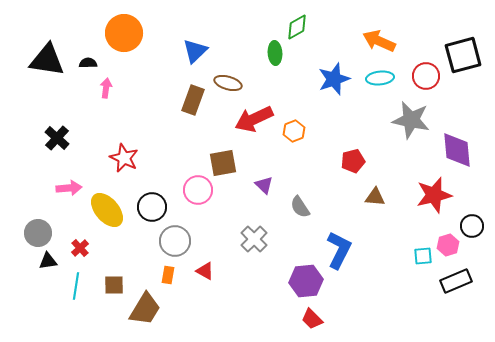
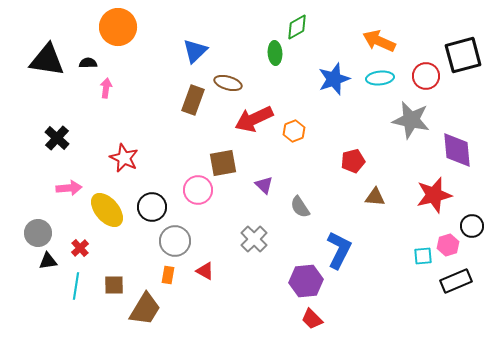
orange circle at (124, 33): moved 6 px left, 6 px up
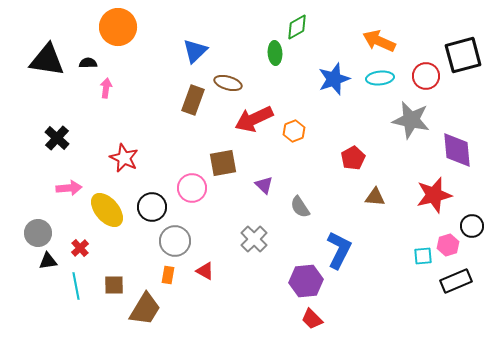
red pentagon at (353, 161): moved 3 px up; rotated 15 degrees counterclockwise
pink circle at (198, 190): moved 6 px left, 2 px up
cyan line at (76, 286): rotated 20 degrees counterclockwise
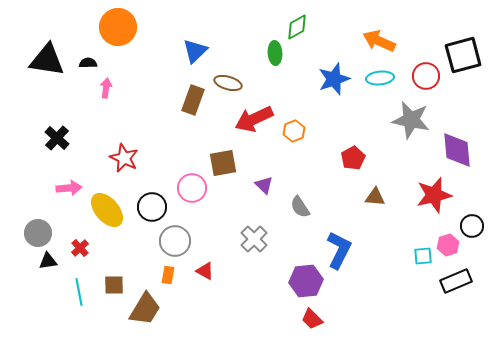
cyan line at (76, 286): moved 3 px right, 6 px down
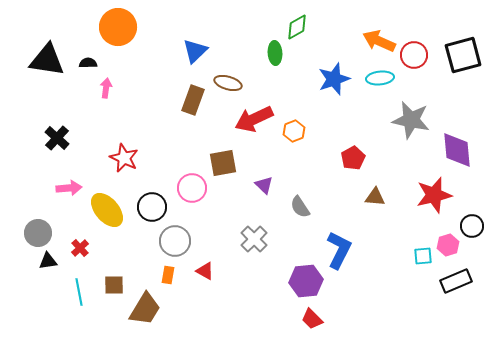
red circle at (426, 76): moved 12 px left, 21 px up
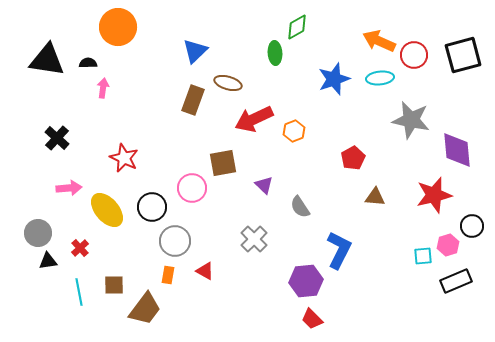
pink arrow at (106, 88): moved 3 px left
brown trapezoid at (145, 309): rotated 6 degrees clockwise
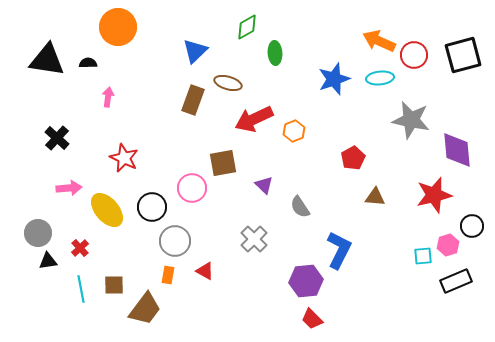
green diamond at (297, 27): moved 50 px left
pink arrow at (103, 88): moved 5 px right, 9 px down
cyan line at (79, 292): moved 2 px right, 3 px up
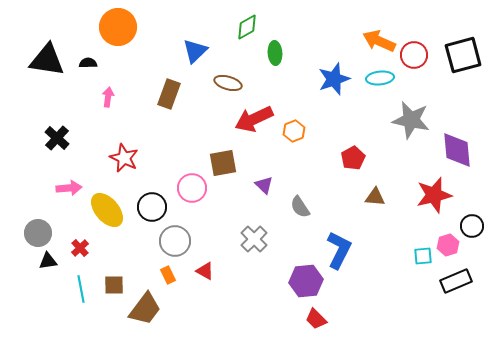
brown rectangle at (193, 100): moved 24 px left, 6 px up
orange rectangle at (168, 275): rotated 36 degrees counterclockwise
red trapezoid at (312, 319): moved 4 px right
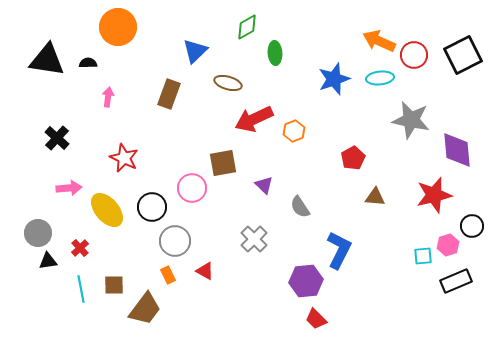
black square at (463, 55): rotated 12 degrees counterclockwise
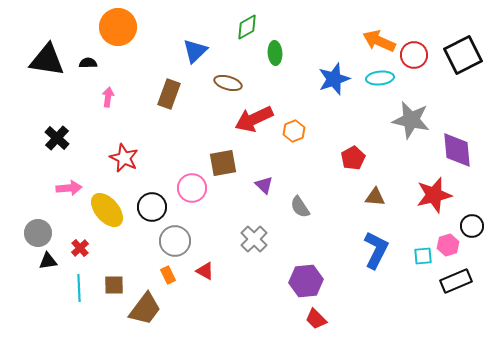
blue L-shape at (339, 250): moved 37 px right
cyan line at (81, 289): moved 2 px left, 1 px up; rotated 8 degrees clockwise
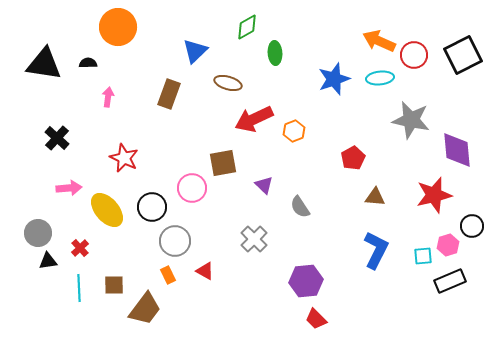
black triangle at (47, 60): moved 3 px left, 4 px down
black rectangle at (456, 281): moved 6 px left
